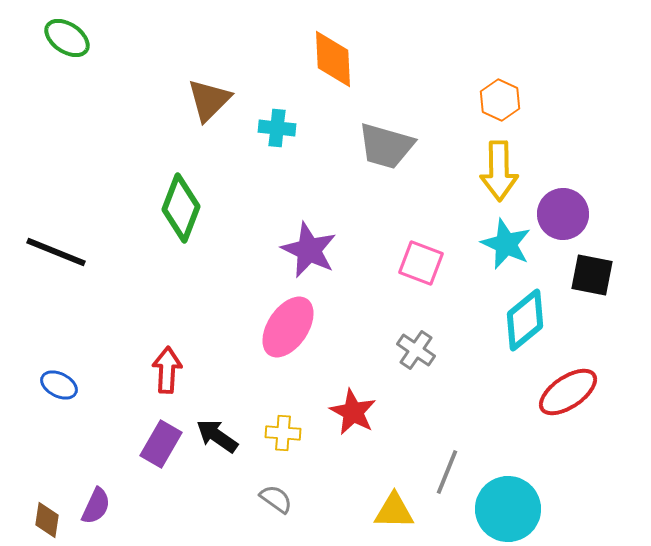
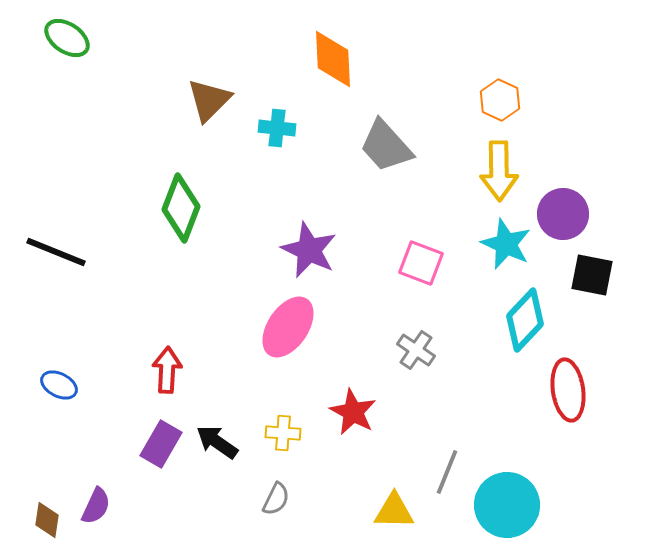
gray trapezoid: rotated 32 degrees clockwise
cyan diamond: rotated 8 degrees counterclockwise
red ellipse: moved 2 px up; rotated 64 degrees counterclockwise
black arrow: moved 6 px down
gray semicircle: rotated 80 degrees clockwise
cyan circle: moved 1 px left, 4 px up
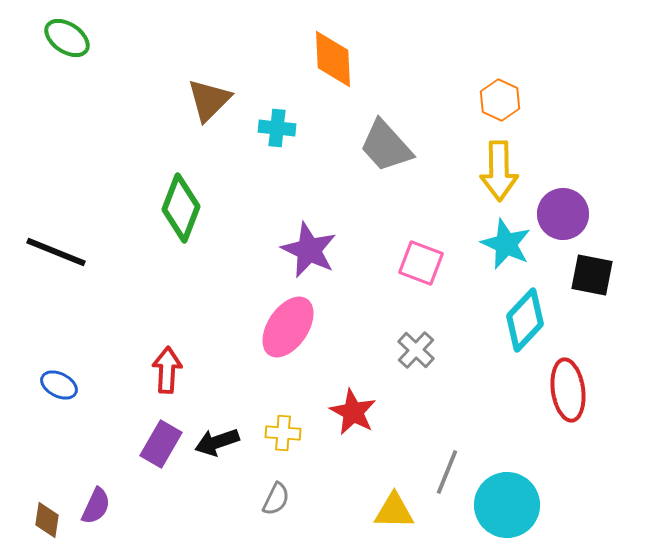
gray cross: rotated 9 degrees clockwise
black arrow: rotated 54 degrees counterclockwise
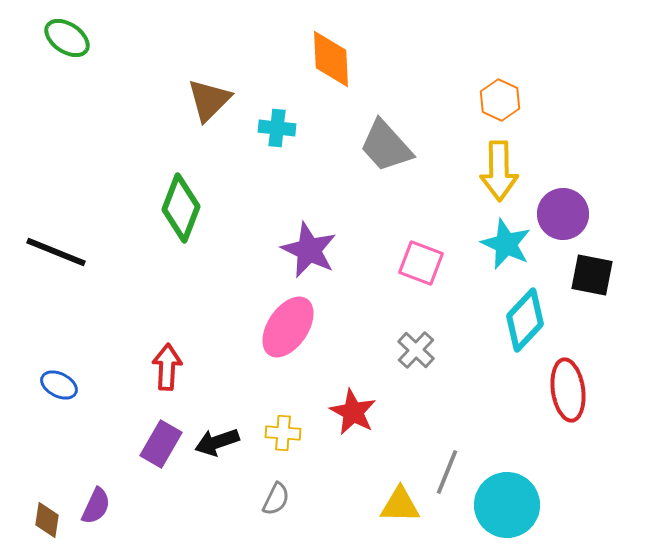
orange diamond: moved 2 px left
red arrow: moved 3 px up
yellow triangle: moved 6 px right, 6 px up
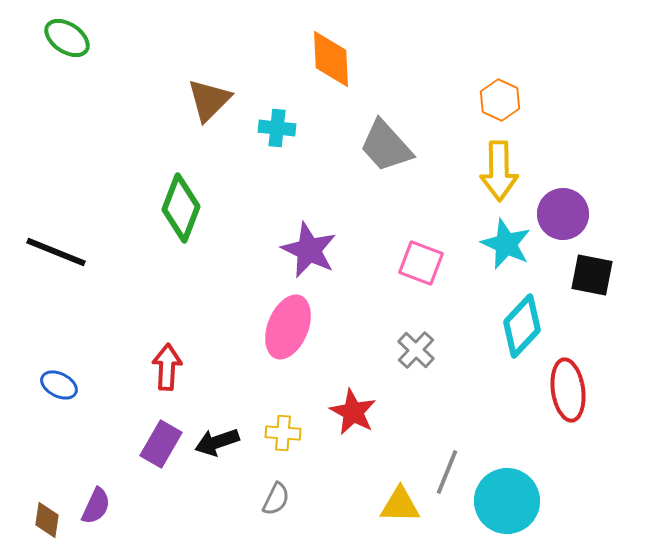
cyan diamond: moved 3 px left, 6 px down
pink ellipse: rotated 12 degrees counterclockwise
cyan circle: moved 4 px up
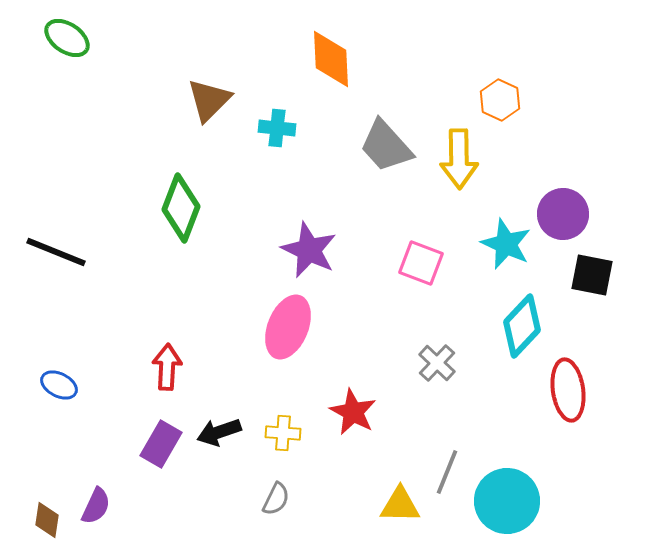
yellow arrow: moved 40 px left, 12 px up
gray cross: moved 21 px right, 13 px down
black arrow: moved 2 px right, 10 px up
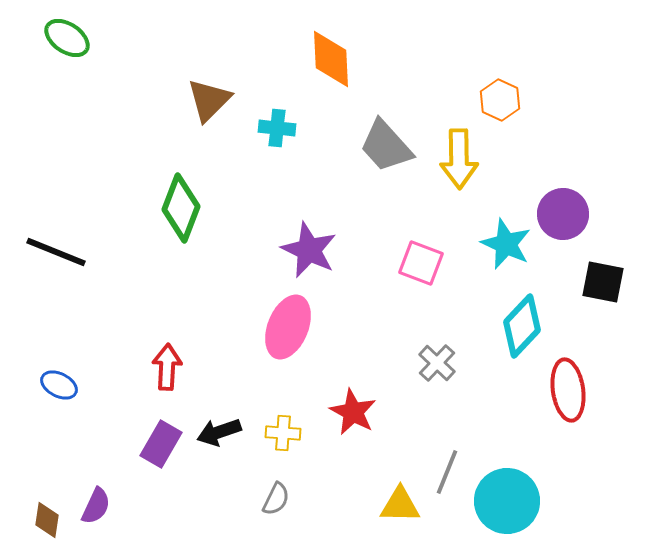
black square: moved 11 px right, 7 px down
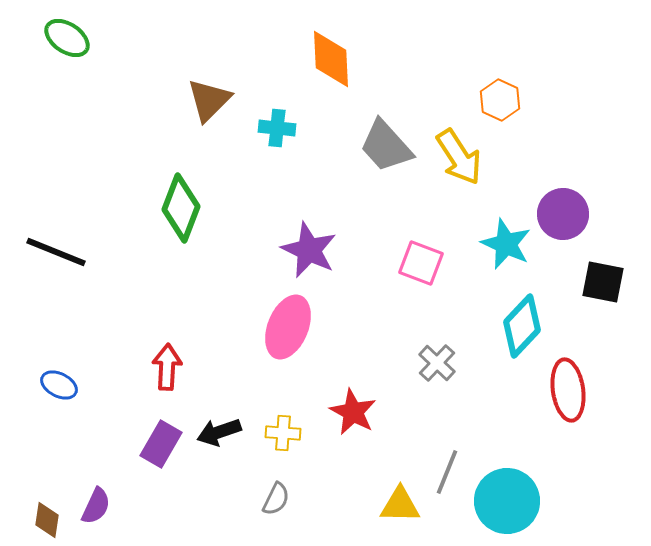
yellow arrow: moved 2 px up; rotated 32 degrees counterclockwise
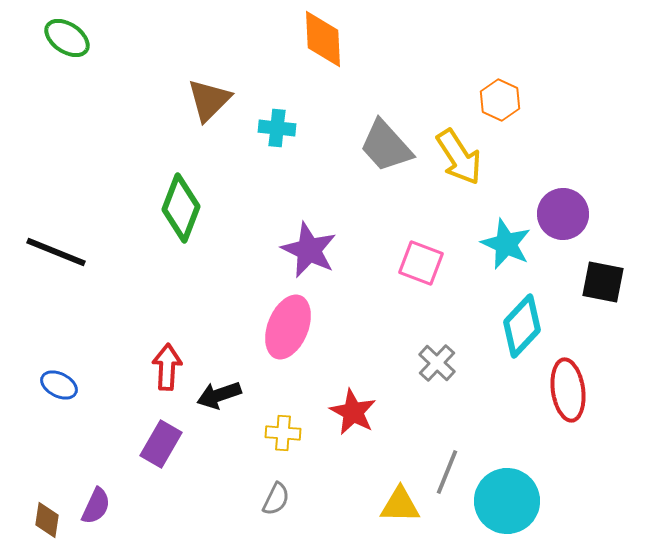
orange diamond: moved 8 px left, 20 px up
black arrow: moved 37 px up
